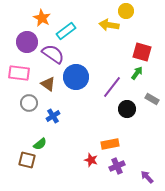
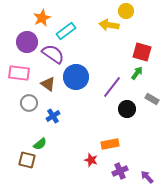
orange star: rotated 18 degrees clockwise
purple cross: moved 3 px right, 5 px down
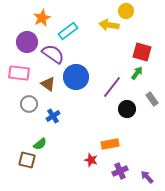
cyan rectangle: moved 2 px right
gray rectangle: rotated 24 degrees clockwise
gray circle: moved 1 px down
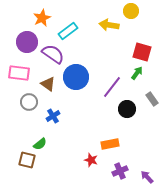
yellow circle: moved 5 px right
gray circle: moved 2 px up
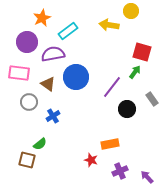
purple semicircle: rotated 45 degrees counterclockwise
green arrow: moved 2 px left, 1 px up
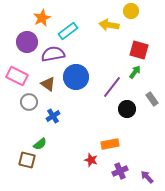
red square: moved 3 px left, 2 px up
pink rectangle: moved 2 px left, 3 px down; rotated 20 degrees clockwise
